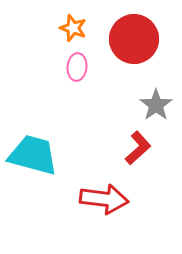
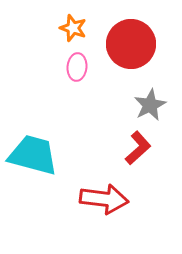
red circle: moved 3 px left, 5 px down
gray star: moved 6 px left; rotated 8 degrees clockwise
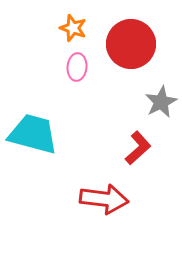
gray star: moved 11 px right, 3 px up
cyan trapezoid: moved 21 px up
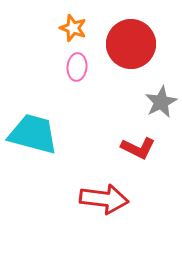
red L-shape: rotated 68 degrees clockwise
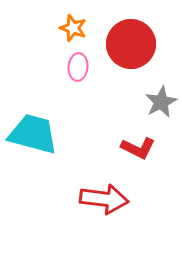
pink ellipse: moved 1 px right
